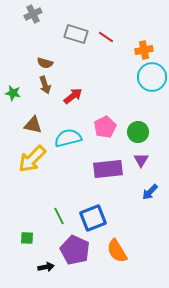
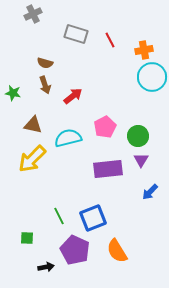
red line: moved 4 px right, 3 px down; rotated 28 degrees clockwise
green circle: moved 4 px down
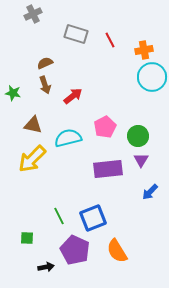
brown semicircle: rotated 140 degrees clockwise
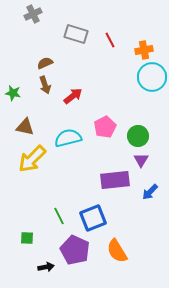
brown triangle: moved 8 px left, 2 px down
purple rectangle: moved 7 px right, 11 px down
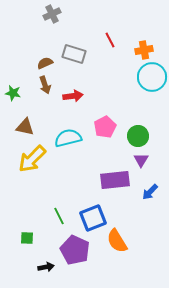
gray cross: moved 19 px right
gray rectangle: moved 2 px left, 20 px down
red arrow: rotated 30 degrees clockwise
orange semicircle: moved 10 px up
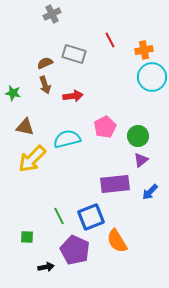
cyan semicircle: moved 1 px left, 1 px down
purple triangle: rotated 21 degrees clockwise
purple rectangle: moved 4 px down
blue square: moved 2 px left, 1 px up
green square: moved 1 px up
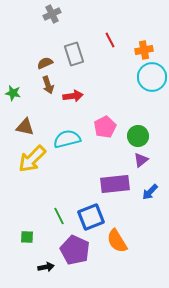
gray rectangle: rotated 55 degrees clockwise
brown arrow: moved 3 px right
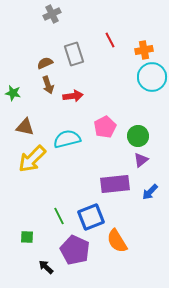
black arrow: rotated 126 degrees counterclockwise
